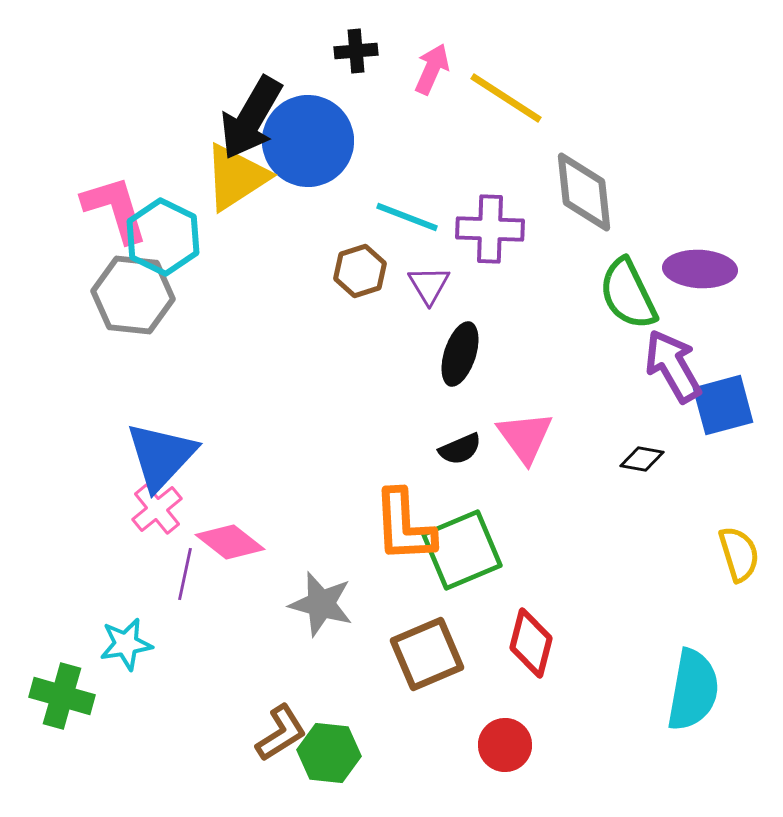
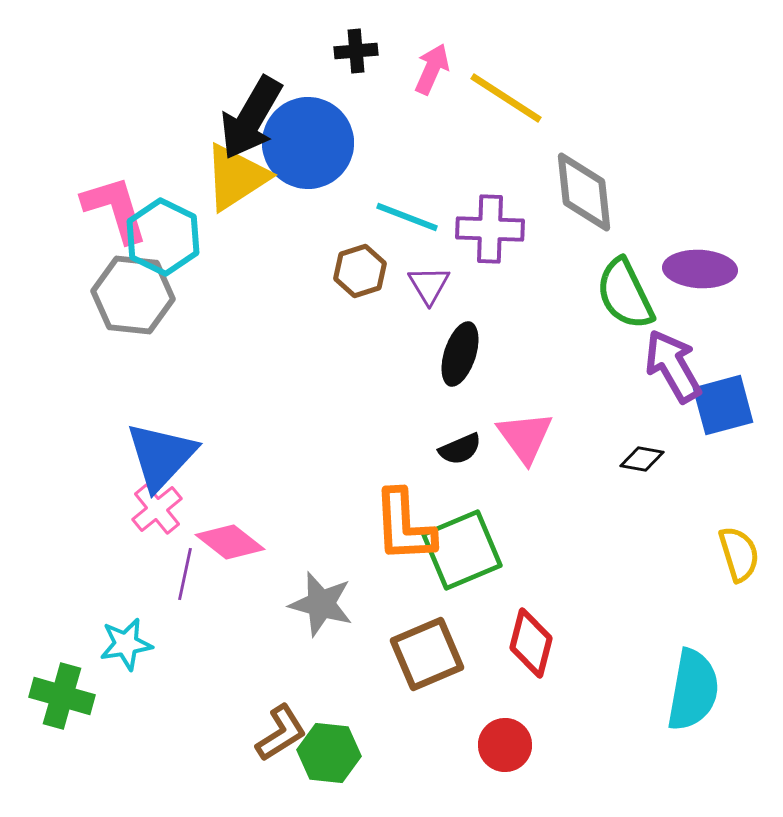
blue circle: moved 2 px down
green semicircle: moved 3 px left
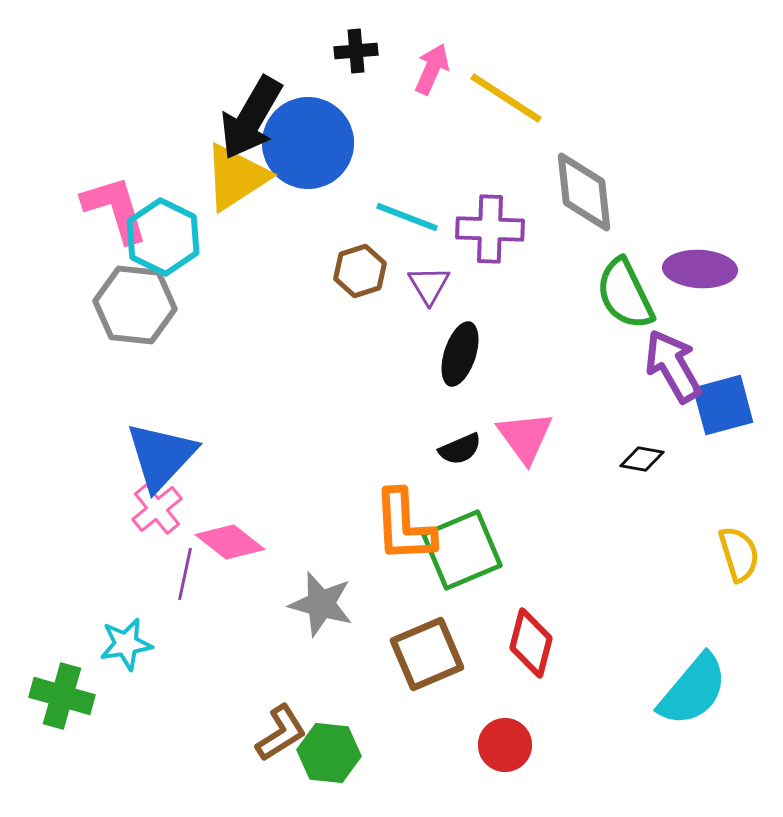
gray hexagon: moved 2 px right, 10 px down
cyan semicircle: rotated 30 degrees clockwise
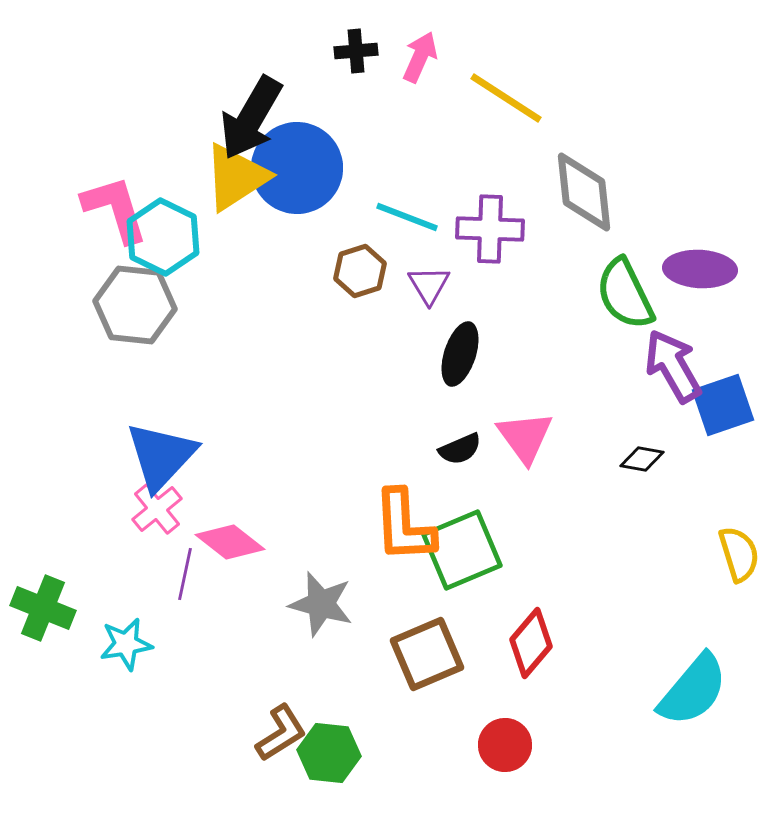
pink arrow: moved 12 px left, 12 px up
blue circle: moved 11 px left, 25 px down
blue square: rotated 4 degrees counterclockwise
red diamond: rotated 26 degrees clockwise
green cross: moved 19 px left, 88 px up; rotated 6 degrees clockwise
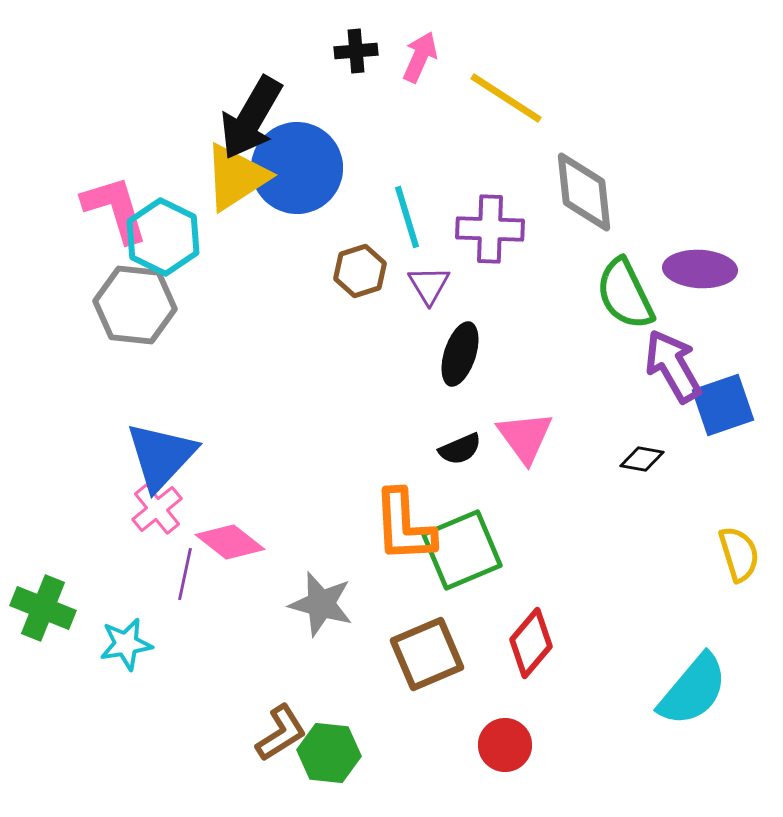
cyan line: rotated 52 degrees clockwise
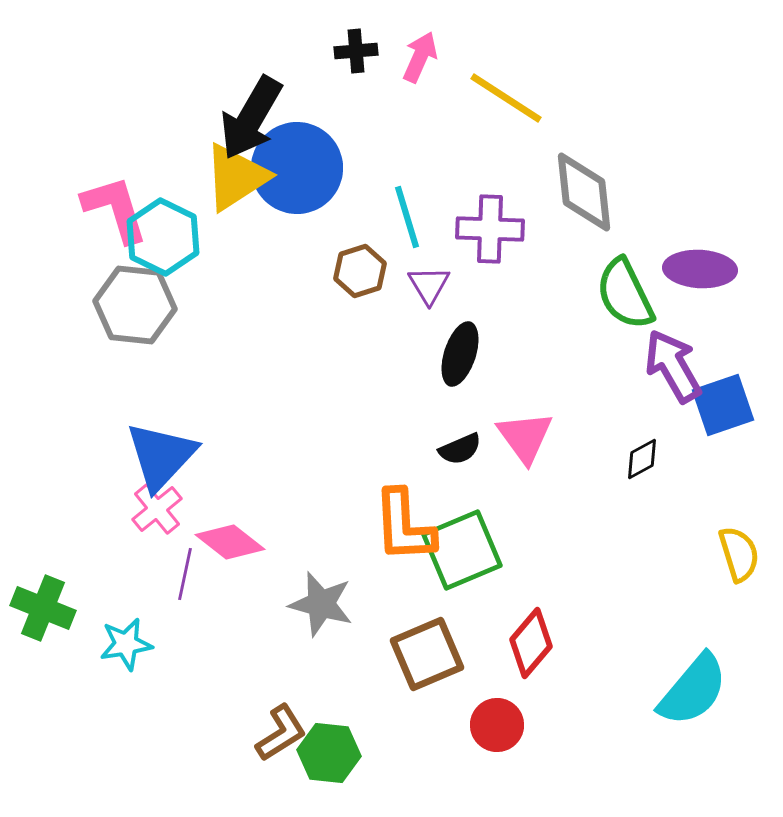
black diamond: rotated 39 degrees counterclockwise
red circle: moved 8 px left, 20 px up
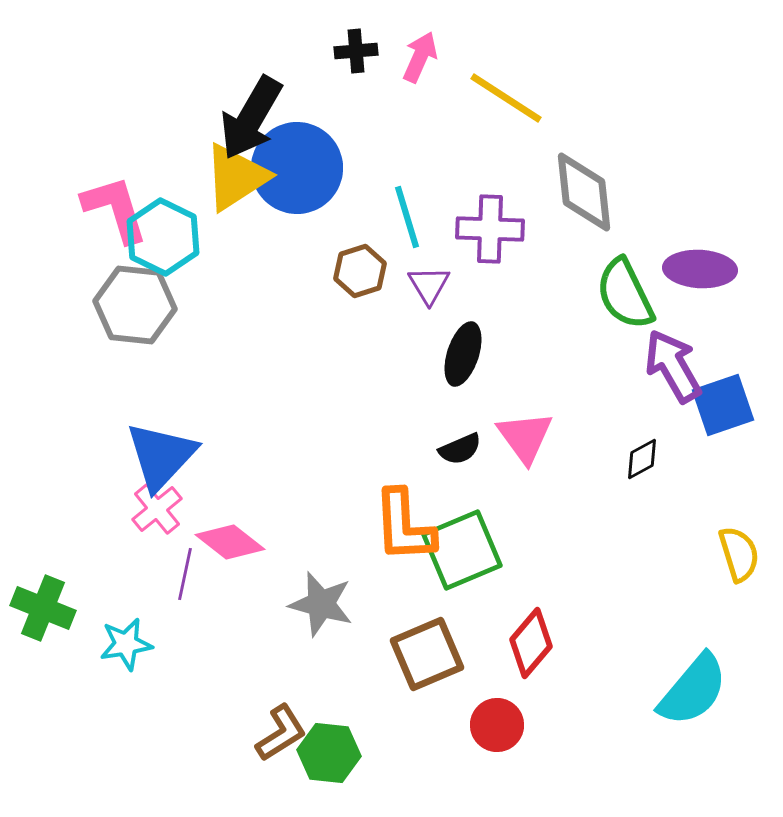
black ellipse: moved 3 px right
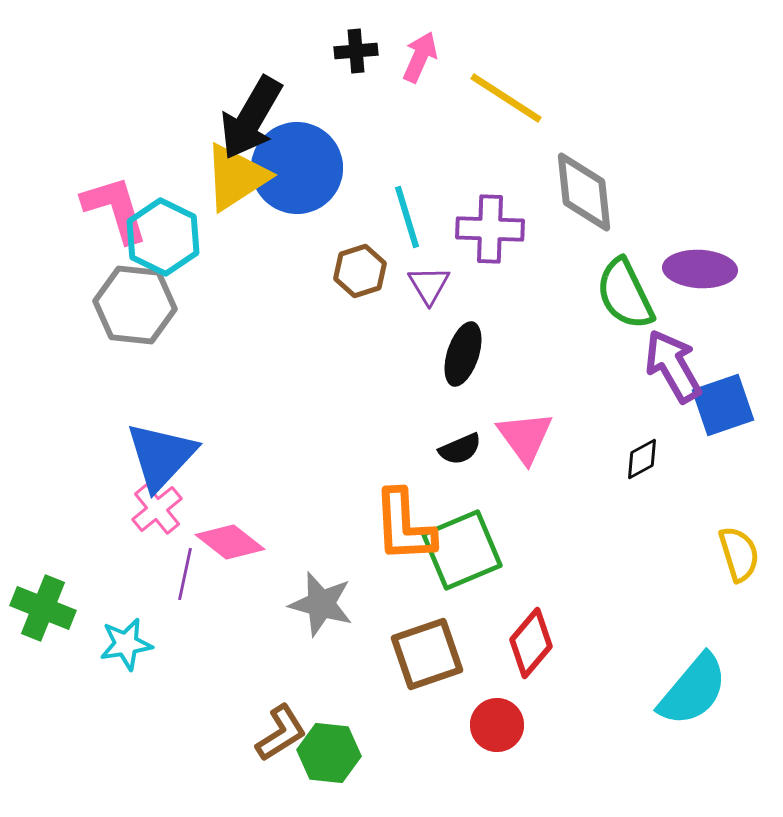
brown square: rotated 4 degrees clockwise
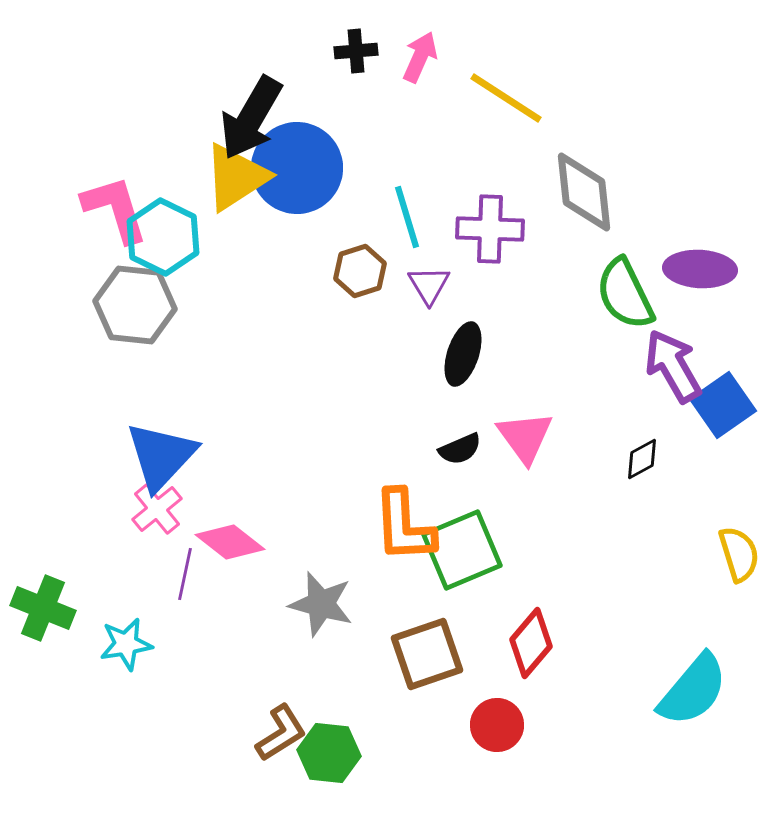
blue square: rotated 16 degrees counterclockwise
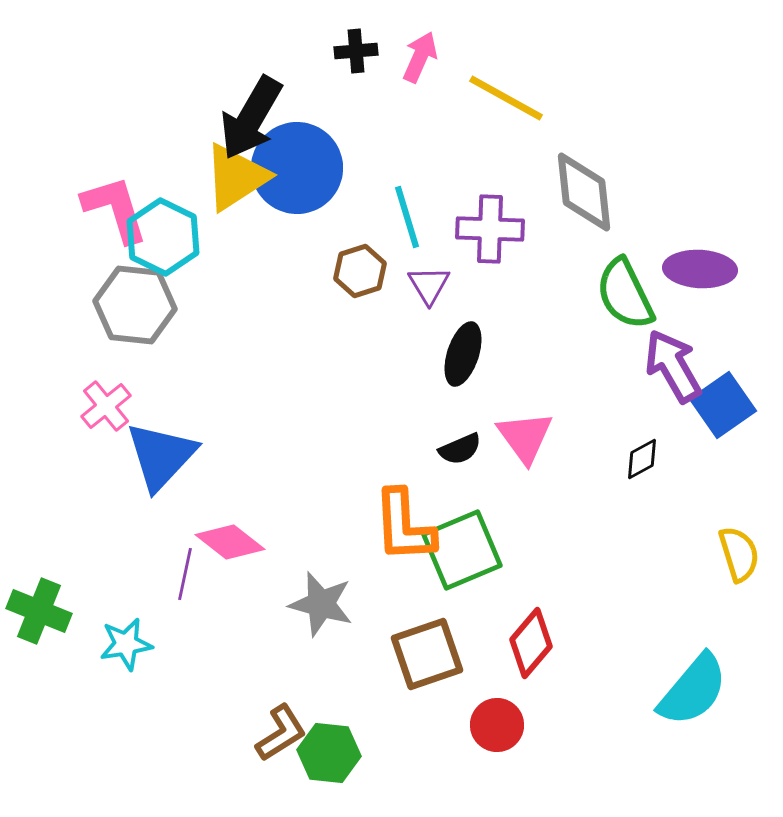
yellow line: rotated 4 degrees counterclockwise
pink cross: moved 51 px left, 103 px up
green cross: moved 4 px left, 3 px down
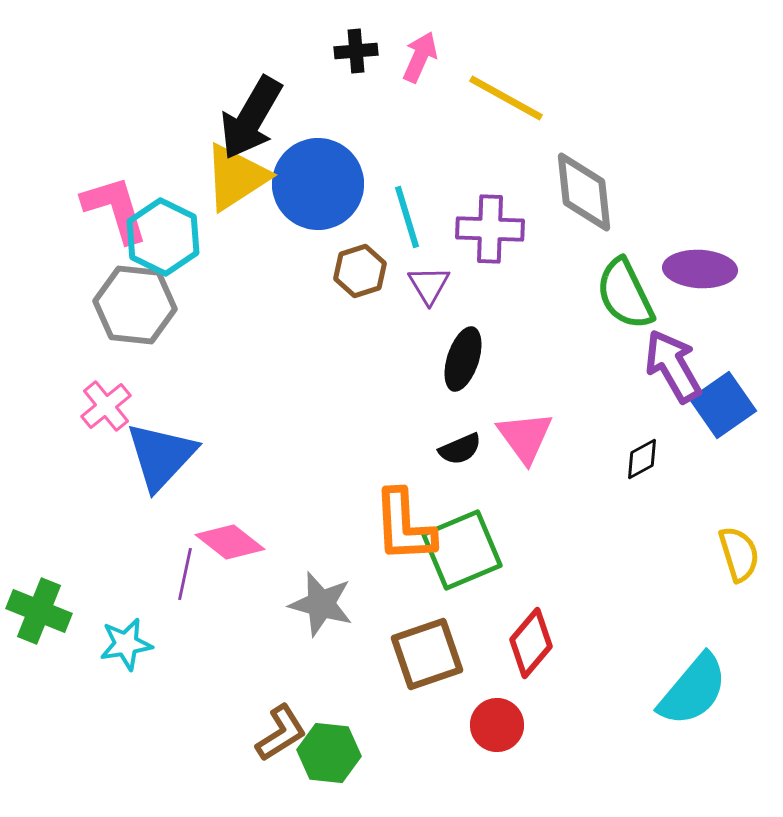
blue circle: moved 21 px right, 16 px down
black ellipse: moved 5 px down
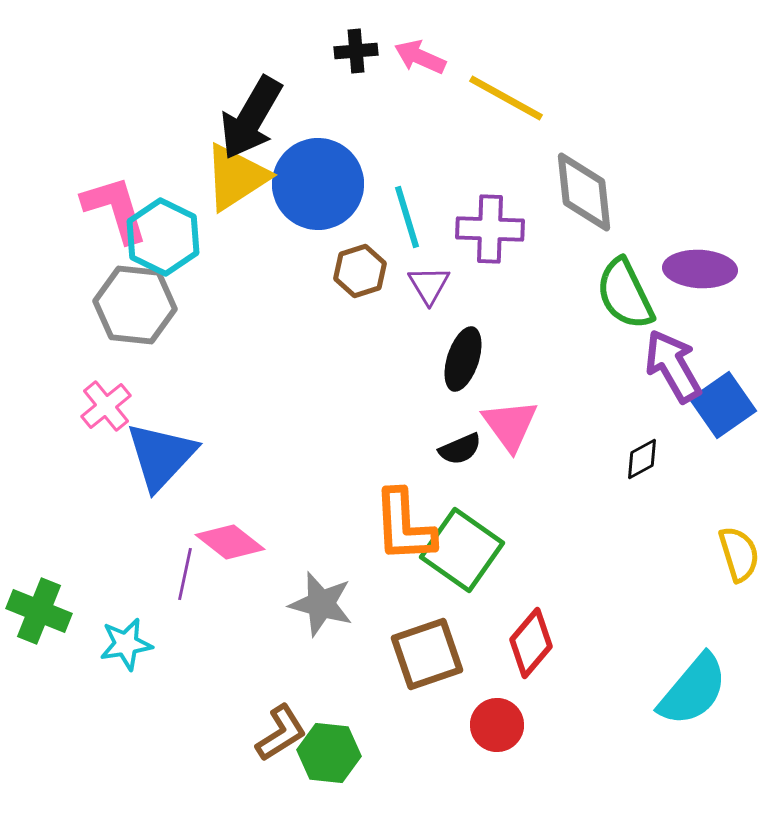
pink arrow: rotated 90 degrees counterclockwise
pink triangle: moved 15 px left, 12 px up
green square: rotated 32 degrees counterclockwise
